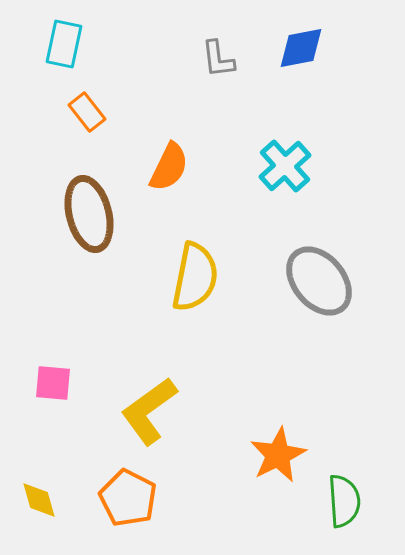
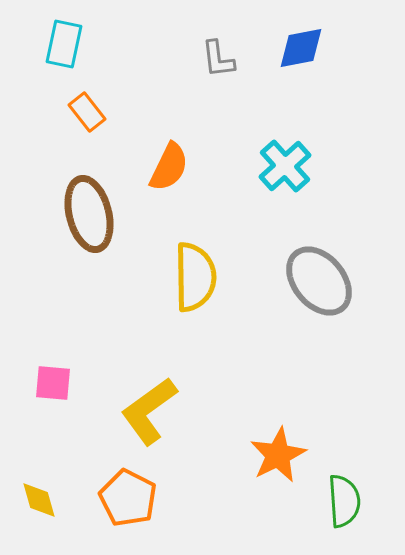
yellow semicircle: rotated 12 degrees counterclockwise
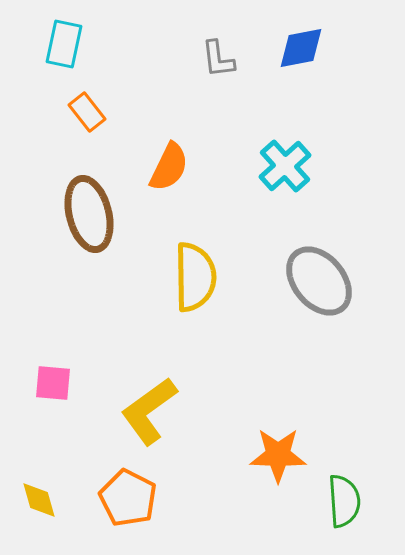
orange star: rotated 28 degrees clockwise
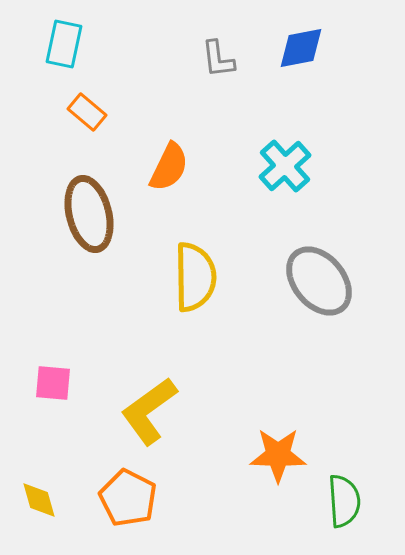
orange rectangle: rotated 12 degrees counterclockwise
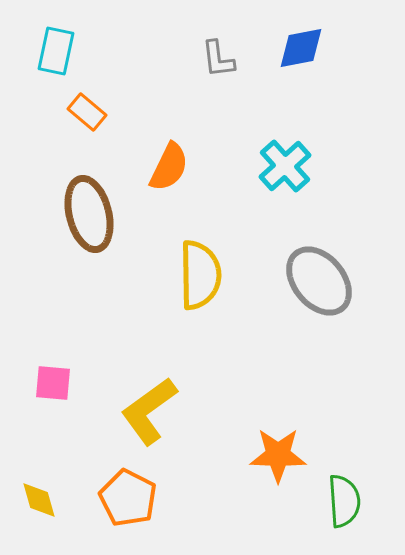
cyan rectangle: moved 8 px left, 7 px down
yellow semicircle: moved 5 px right, 2 px up
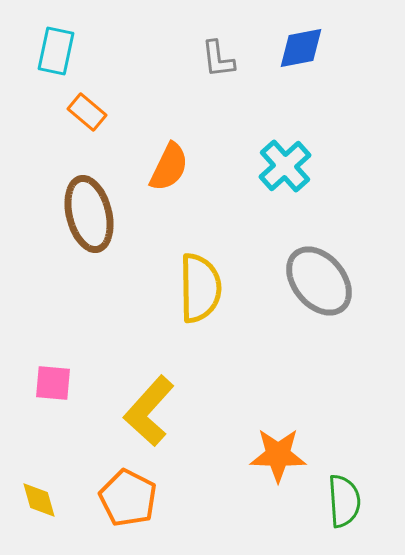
yellow semicircle: moved 13 px down
yellow L-shape: rotated 12 degrees counterclockwise
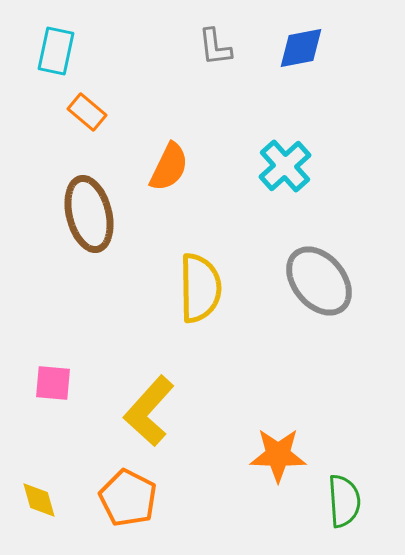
gray L-shape: moved 3 px left, 12 px up
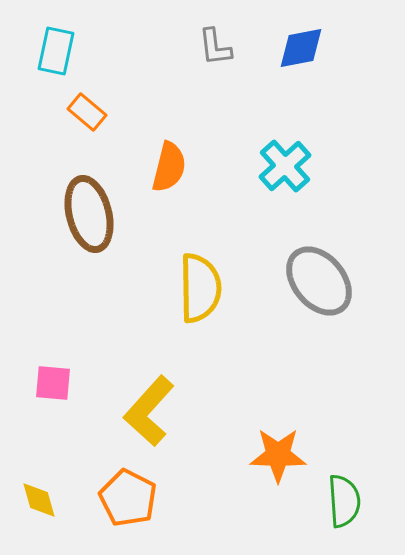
orange semicircle: rotated 12 degrees counterclockwise
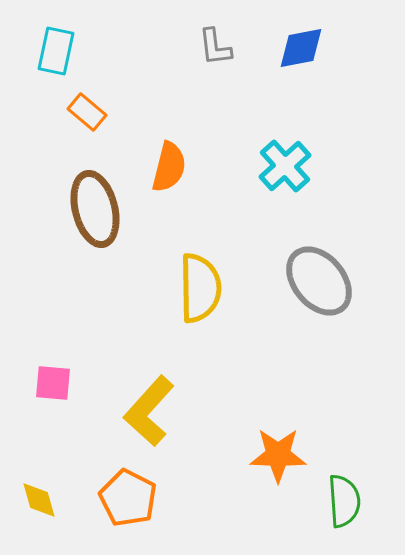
brown ellipse: moved 6 px right, 5 px up
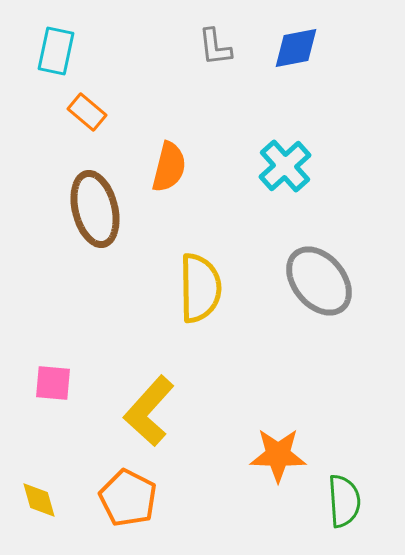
blue diamond: moved 5 px left
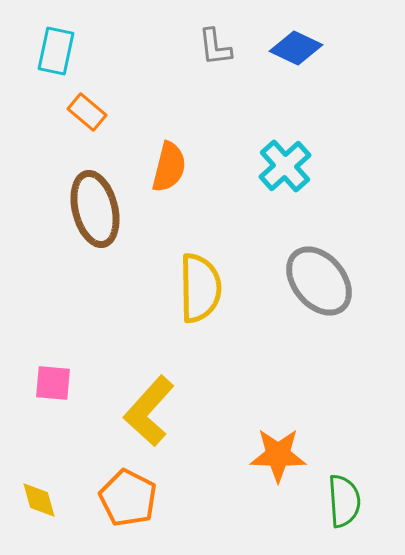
blue diamond: rotated 36 degrees clockwise
